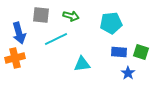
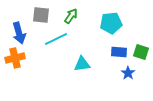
green arrow: rotated 70 degrees counterclockwise
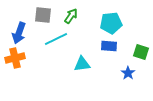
gray square: moved 2 px right
blue arrow: rotated 35 degrees clockwise
blue rectangle: moved 10 px left, 6 px up
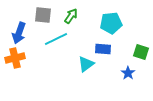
blue rectangle: moved 6 px left, 3 px down
cyan triangle: moved 4 px right; rotated 30 degrees counterclockwise
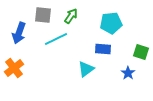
orange cross: moved 1 px left, 10 px down; rotated 24 degrees counterclockwise
cyan triangle: moved 5 px down
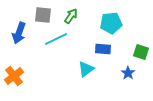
orange cross: moved 8 px down
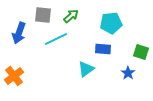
green arrow: rotated 14 degrees clockwise
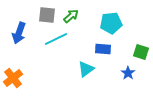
gray square: moved 4 px right
orange cross: moved 1 px left, 2 px down
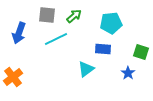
green arrow: moved 3 px right
orange cross: moved 1 px up
